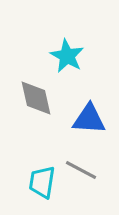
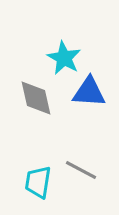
cyan star: moved 3 px left, 2 px down
blue triangle: moved 27 px up
cyan trapezoid: moved 4 px left
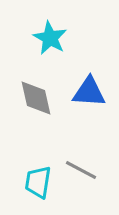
cyan star: moved 14 px left, 20 px up
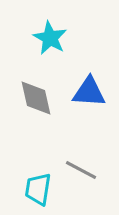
cyan trapezoid: moved 7 px down
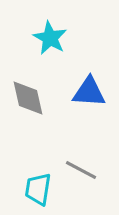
gray diamond: moved 8 px left
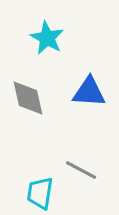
cyan star: moved 3 px left
cyan trapezoid: moved 2 px right, 4 px down
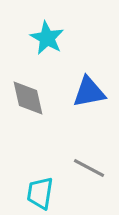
blue triangle: rotated 15 degrees counterclockwise
gray line: moved 8 px right, 2 px up
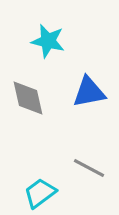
cyan star: moved 1 px right, 3 px down; rotated 16 degrees counterclockwise
cyan trapezoid: rotated 44 degrees clockwise
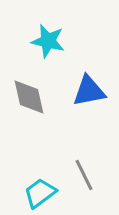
blue triangle: moved 1 px up
gray diamond: moved 1 px right, 1 px up
gray line: moved 5 px left, 7 px down; rotated 36 degrees clockwise
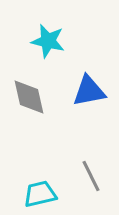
gray line: moved 7 px right, 1 px down
cyan trapezoid: moved 1 px down; rotated 24 degrees clockwise
